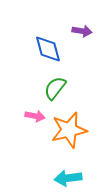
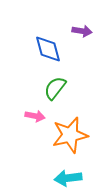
orange star: moved 1 px right, 5 px down
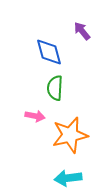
purple arrow: rotated 138 degrees counterclockwise
blue diamond: moved 1 px right, 3 px down
green semicircle: rotated 35 degrees counterclockwise
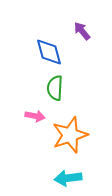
orange star: rotated 6 degrees counterclockwise
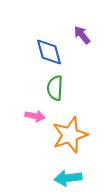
purple arrow: moved 4 px down
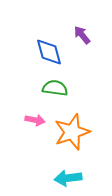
green semicircle: rotated 95 degrees clockwise
pink arrow: moved 4 px down
orange star: moved 2 px right, 3 px up
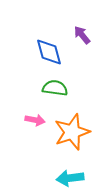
cyan arrow: moved 2 px right
